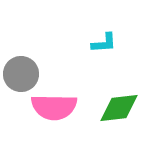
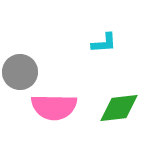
gray circle: moved 1 px left, 2 px up
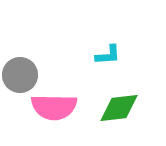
cyan L-shape: moved 4 px right, 12 px down
gray circle: moved 3 px down
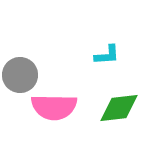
cyan L-shape: moved 1 px left
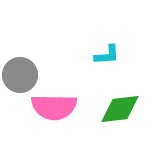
green diamond: moved 1 px right, 1 px down
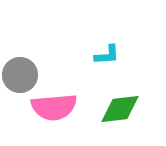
pink semicircle: rotated 6 degrees counterclockwise
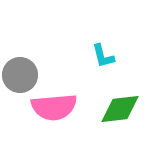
cyan L-shape: moved 4 px left, 1 px down; rotated 80 degrees clockwise
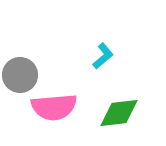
cyan L-shape: rotated 116 degrees counterclockwise
green diamond: moved 1 px left, 4 px down
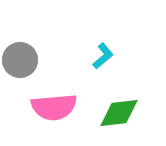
gray circle: moved 15 px up
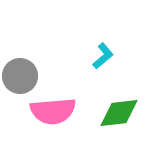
gray circle: moved 16 px down
pink semicircle: moved 1 px left, 4 px down
